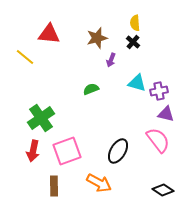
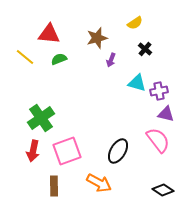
yellow semicircle: rotated 119 degrees counterclockwise
black cross: moved 12 px right, 7 px down
green semicircle: moved 32 px left, 30 px up
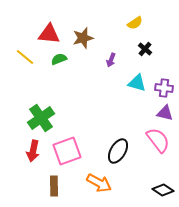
brown star: moved 14 px left
purple cross: moved 5 px right, 3 px up; rotated 18 degrees clockwise
purple triangle: moved 1 px left, 1 px up
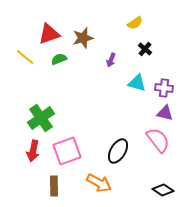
red triangle: rotated 25 degrees counterclockwise
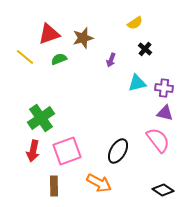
cyan triangle: rotated 30 degrees counterclockwise
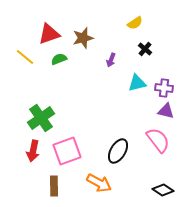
purple triangle: moved 1 px right, 2 px up
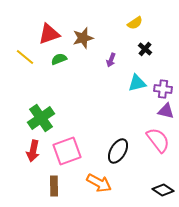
purple cross: moved 1 px left, 1 px down
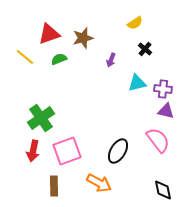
black diamond: rotated 45 degrees clockwise
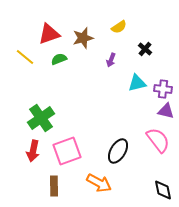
yellow semicircle: moved 16 px left, 4 px down
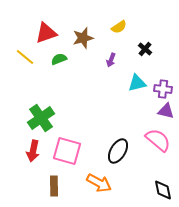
red triangle: moved 3 px left, 1 px up
pink semicircle: rotated 12 degrees counterclockwise
pink square: rotated 36 degrees clockwise
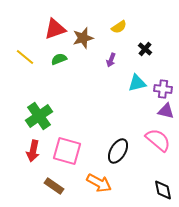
red triangle: moved 9 px right, 4 px up
green cross: moved 2 px left, 2 px up
brown rectangle: rotated 54 degrees counterclockwise
